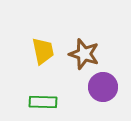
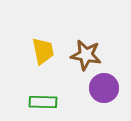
brown star: moved 2 px right, 1 px down; rotated 8 degrees counterclockwise
purple circle: moved 1 px right, 1 px down
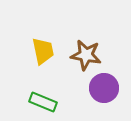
green rectangle: rotated 20 degrees clockwise
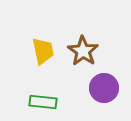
brown star: moved 3 px left, 4 px up; rotated 24 degrees clockwise
green rectangle: rotated 16 degrees counterclockwise
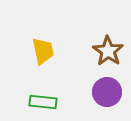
brown star: moved 25 px right
purple circle: moved 3 px right, 4 px down
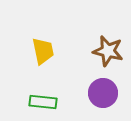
brown star: rotated 20 degrees counterclockwise
purple circle: moved 4 px left, 1 px down
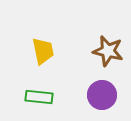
purple circle: moved 1 px left, 2 px down
green rectangle: moved 4 px left, 5 px up
